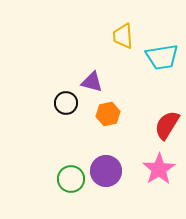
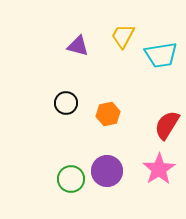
yellow trapezoid: rotated 32 degrees clockwise
cyan trapezoid: moved 1 px left, 2 px up
purple triangle: moved 14 px left, 36 px up
purple circle: moved 1 px right
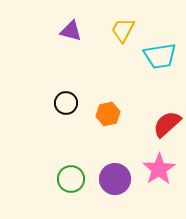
yellow trapezoid: moved 6 px up
purple triangle: moved 7 px left, 15 px up
cyan trapezoid: moved 1 px left, 1 px down
red semicircle: moved 1 px up; rotated 16 degrees clockwise
purple circle: moved 8 px right, 8 px down
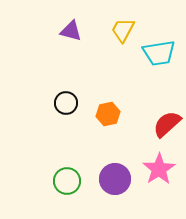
cyan trapezoid: moved 1 px left, 3 px up
green circle: moved 4 px left, 2 px down
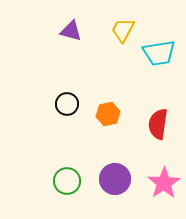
black circle: moved 1 px right, 1 px down
red semicircle: moved 9 px left; rotated 40 degrees counterclockwise
pink star: moved 5 px right, 14 px down
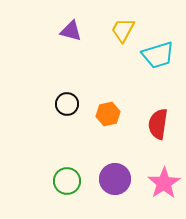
cyan trapezoid: moved 1 px left, 2 px down; rotated 8 degrees counterclockwise
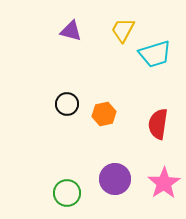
cyan trapezoid: moved 3 px left, 1 px up
orange hexagon: moved 4 px left
green circle: moved 12 px down
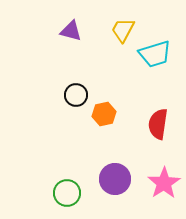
black circle: moved 9 px right, 9 px up
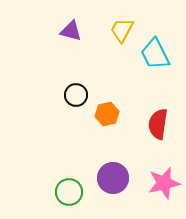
yellow trapezoid: moved 1 px left
cyan trapezoid: rotated 80 degrees clockwise
orange hexagon: moved 3 px right
purple circle: moved 2 px left, 1 px up
pink star: rotated 20 degrees clockwise
green circle: moved 2 px right, 1 px up
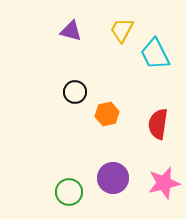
black circle: moved 1 px left, 3 px up
